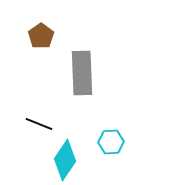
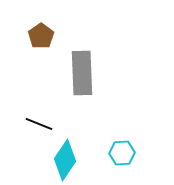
cyan hexagon: moved 11 px right, 11 px down
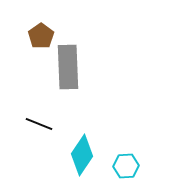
gray rectangle: moved 14 px left, 6 px up
cyan hexagon: moved 4 px right, 13 px down
cyan diamond: moved 17 px right, 5 px up
